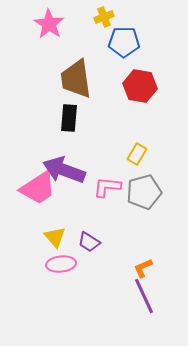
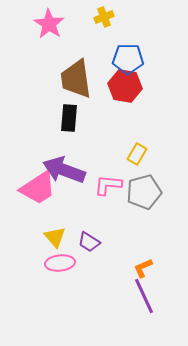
blue pentagon: moved 4 px right, 17 px down
red hexagon: moved 15 px left
pink L-shape: moved 1 px right, 2 px up
pink ellipse: moved 1 px left, 1 px up
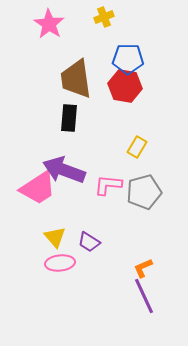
yellow rectangle: moved 7 px up
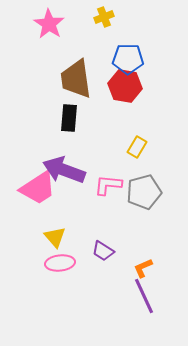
purple trapezoid: moved 14 px right, 9 px down
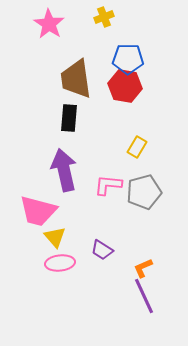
purple arrow: rotated 57 degrees clockwise
pink trapezoid: moved 23 px down; rotated 48 degrees clockwise
purple trapezoid: moved 1 px left, 1 px up
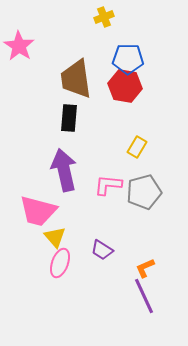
pink star: moved 30 px left, 22 px down
pink ellipse: rotated 64 degrees counterclockwise
orange L-shape: moved 2 px right
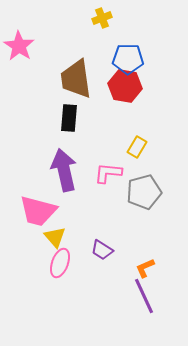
yellow cross: moved 2 px left, 1 px down
pink L-shape: moved 12 px up
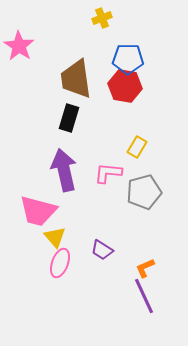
black rectangle: rotated 12 degrees clockwise
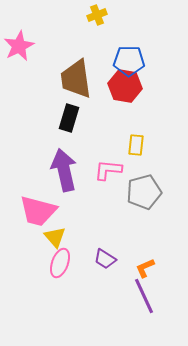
yellow cross: moved 5 px left, 3 px up
pink star: rotated 12 degrees clockwise
blue pentagon: moved 1 px right, 2 px down
yellow rectangle: moved 1 px left, 2 px up; rotated 25 degrees counterclockwise
pink L-shape: moved 3 px up
purple trapezoid: moved 3 px right, 9 px down
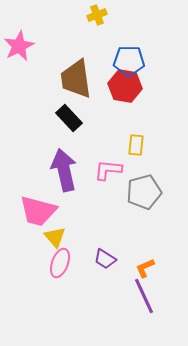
black rectangle: rotated 60 degrees counterclockwise
